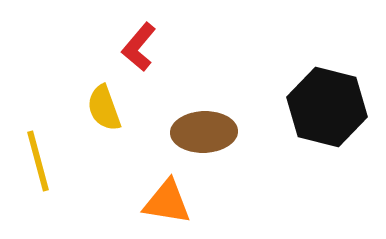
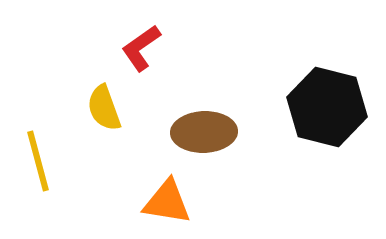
red L-shape: moved 2 px right, 1 px down; rotated 15 degrees clockwise
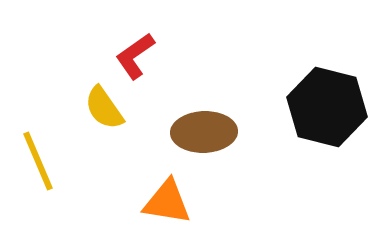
red L-shape: moved 6 px left, 8 px down
yellow semicircle: rotated 15 degrees counterclockwise
yellow line: rotated 8 degrees counterclockwise
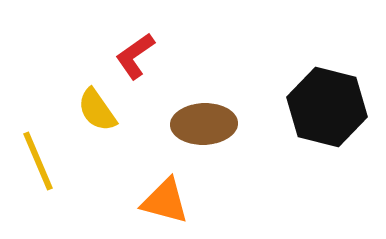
yellow semicircle: moved 7 px left, 2 px down
brown ellipse: moved 8 px up
orange triangle: moved 2 px left, 1 px up; rotated 6 degrees clockwise
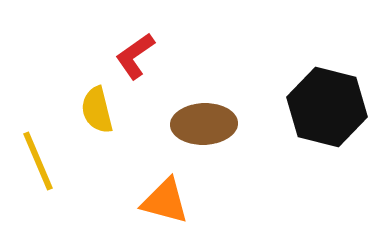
yellow semicircle: rotated 21 degrees clockwise
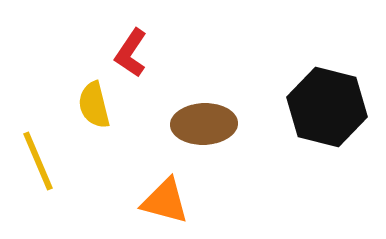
red L-shape: moved 4 px left, 3 px up; rotated 21 degrees counterclockwise
yellow semicircle: moved 3 px left, 5 px up
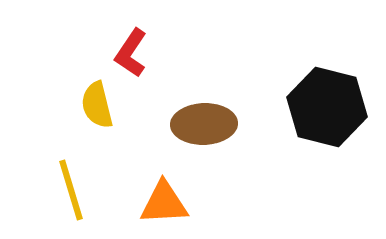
yellow semicircle: moved 3 px right
yellow line: moved 33 px right, 29 px down; rotated 6 degrees clockwise
orange triangle: moved 1 px left, 2 px down; rotated 18 degrees counterclockwise
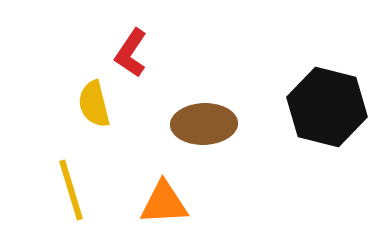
yellow semicircle: moved 3 px left, 1 px up
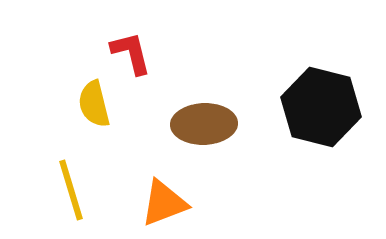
red L-shape: rotated 132 degrees clockwise
black hexagon: moved 6 px left
orange triangle: rotated 18 degrees counterclockwise
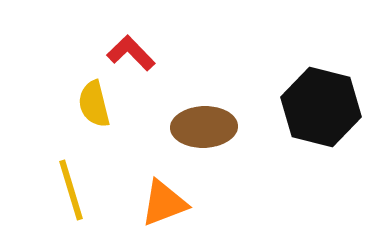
red L-shape: rotated 30 degrees counterclockwise
brown ellipse: moved 3 px down
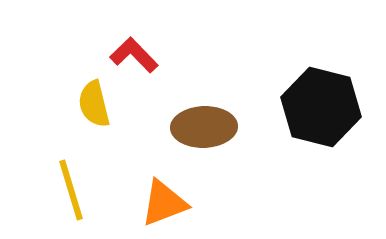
red L-shape: moved 3 px right, 2 px down
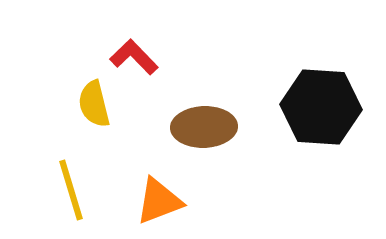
red L-shape: moved 2 px down
black hexagon: rotated 10 degrees counterclockwise
orange triangle: moved 5 px left, 2 px up
